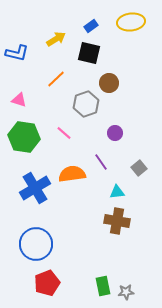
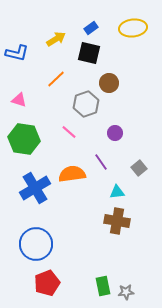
yellow ellipse: moved 2 px right, 6 px down
blue rectangle: moved 2 px down
pink line: moved 5 px right, 1 px up
green hexagon: moved 2 px down
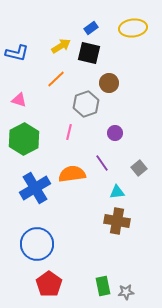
yellow arrow: moved 5 px right, 7 px down
pink line: rotated 63 degrees clockwise
green hexagon: rotated 24 degrees clockwise
purple line: moved 1 px right, 1 px down
blue circle: moved 1 px right
red pentagon: moved 2 px right, 1 px down; rotated 15 degrees counterclockwise
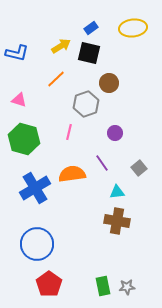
green hexagon: rotated 16 degrees counterclockwise
gray star: moved 1 px right, 5 px up
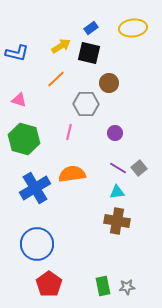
gray hexagon: rotated 20 degrees clockwise
purple line: moved 16 px right, 5 px down; rotated 24 degrees counterclockwise
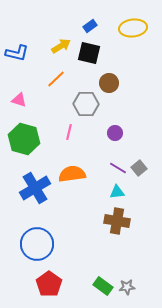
blue rectangle: moved 1 px left, 2 px up
green rectangle: rotated 42 degrees counterclockwise
